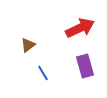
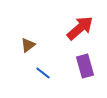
red arrow: rotated 16 degrees counterclockwise
blue line: rotated 21 degrees counterclockwise
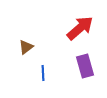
brown triangle: moved 2 px left, 2 px down
blue line: rotated 49 degrees clockwise
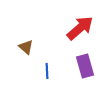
brown triangle: rotated 42 degrees counterclockwise
blue line: moved 4 px right, 2 px up
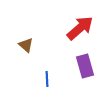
brown triangle: moved 2 px up
blue line: moved 8 px down
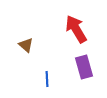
red arrow: moved 4 px left, 1 px down; rotated 80 degrees counterclockwise
purple rectangle: moved 1 px left, 1 px down
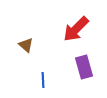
red arrow: rotated 104 degrees counterclockwise
blue line: moved 4 px left, 1 px down
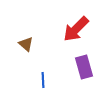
brown triangle: moved 1 px up
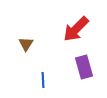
brown triangle: rotated 21 degrees clockwise
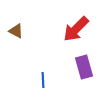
brown triangle: moved 10 px left, 13 px up; rotated 35 degrees counterclockwise
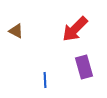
red arrow: moved 1 px left
blue line: moved 2 px right
